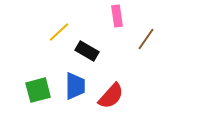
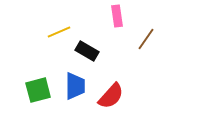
yellow line: rotated 20 degrees clockwise
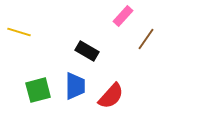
pink rectangle: moved 6 px right; rotated 50 degrees clockwise
yellow line: moved 40 px left; rotated 40 degrees clockwise
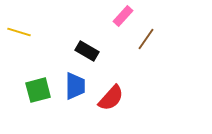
red semicircle: moved 2 px down
